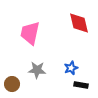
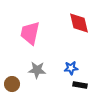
blue star: rotated 16 degrees clockwise
black rectangle: moved 1 px left
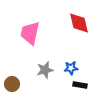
gray star: moved 8 px right; rotated 18 degrees counterclockwise
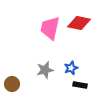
red diamond: rotated 65 degrees counterclockwise
pink trapezoid: moved 20 px right, 5 px up
blue star: rotated 16 degrees counterclockwise
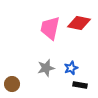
gray star: moved 1 px right, 2 px up
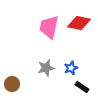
pink trapezoid: moved 1 px left, 1 px up
black rectangle: moved 2 px right, 2 px down; rotated 24 degrees clockwise
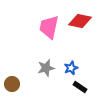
red diamond: moved 1 px right, 2 px up
black rectangle: moved 2 px left
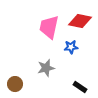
blue star: moved 21 px up; rotated 16 degrees clockwise
brown circle: moved 3 px right
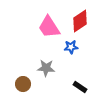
red diamond: rotated 45 degrees counterclockwise
pink trapezoid: rotated 45 degrees counterclockwise
gray star: rotated 18 degrees clockwise
brown circle: moved 8 px right
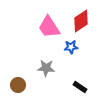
red diamond: moved 1 px right
brown circle: moved 5 px left, 1 px down
